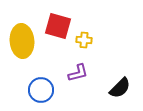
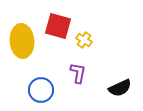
yellow cross: rotated 28 degrees clockwise
purple L-shape: rotated 65 degrees counterclockwise
black semicircle: rotated 20 degrees clockwise
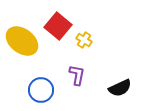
red square: rotated 24 degrees clockwise
yellow ellipse: rotated 48 degrees counterclockwise
purple L-shape: moved 1 px left, 2 px down
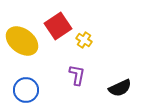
red square: rotated 16 degrees clockwise
blue circle: moved 15 px left
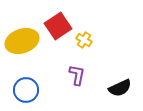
yellow ellipse: rotated 56 degrees counterclockwise
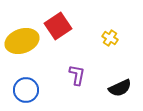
yellow cross: moved 26 px right, 2 px up
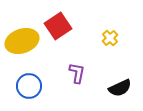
yellow cross: rotated 14 degrees clockwise
purple L-shape: moved 2 px up
blue circle: moved 3 px right, 4 px up
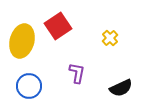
yellow ellipse: rotated 56 degrees counterclockwise
black semicircle: moved 1 px right
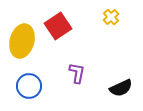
yellow cross: moved 1 px right, 21 px up
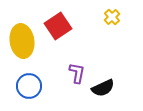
yellow cross: moved 1 px right
yellow ellipse: rotated 24 degrees counterclockwise
black semicircle: moved 18 px left
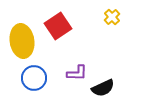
purple L-shape: rotated 80 degrees clockwise
blue circle: moved 5 px right, 8 px up
